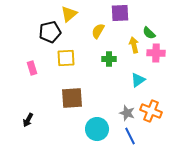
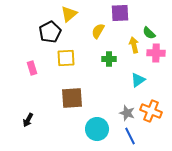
black pentagon: rotated 15 degrees counterclockwise
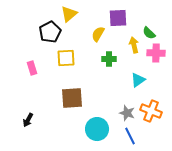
purple square: moved 2 px left, 5 px down
yellow semicircle: moved 3 px down
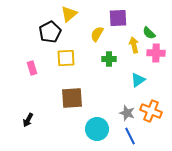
yellow semicircle: moved 1 px left
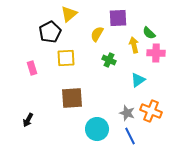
green cross: moved 1 px down; rotated 24 degrees clockwise
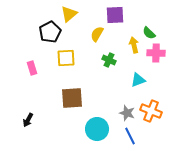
purple square: moved 3 px left, 3 px up
cyan triangle: rotated 14 degrees clockwise
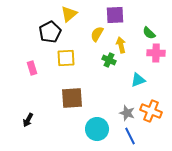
yellow arrow: moved 13 px left
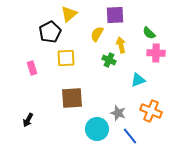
gray star: moved 9 px left
blue line: rotated 12 degrees counterclockwise
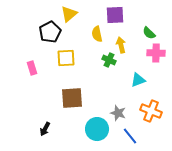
yellow semicircle: rotated 42 degrees counterclockwise
black arrow: moved 17 px right, 9 px down
